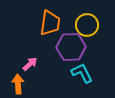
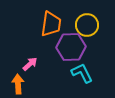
orange trapezoid: moved 1 px right, 1 px down
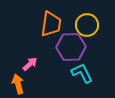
orange arrow: rotated 12 degrees counterclockwise
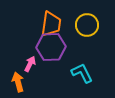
purple hexagon: moved 20 px left
pink arrow: rotated 21 degrees counterclockwise
orange arrow: moved 2 px up
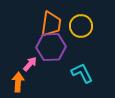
yellow circle: moved 6 px left, 1 px down
pink arrow: rotated 14 degrees clockwise
orange arrow: rotated 18 degrees clockwise
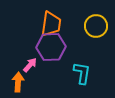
yellow circle: moved 15 px right
pink arrow: moved 1 px down
cyan L-shape: rotated 35 degrees clockwise
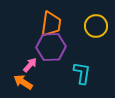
orange arrow: moved 5 px right; rotated 60 degrees counterclockwise
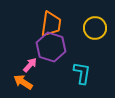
yellow circle: moved 1 px left, 2 px down
purple hexagon: rotated 20 degrees clockwise
